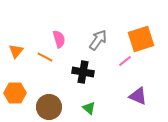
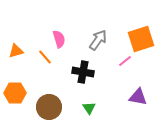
orange triangle: rotated 35 degrees clockwise
orange line: rotated 21 degrees clockwise
purple triangle: moved 1 px down; rotated 12 degrees counterclockwise
green triangle: rotated 16 degrees clockwise
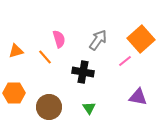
orange square: rotated 24 degrees counterclockwise
orange hexagon: moved 1 px left
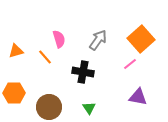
pink line: moved 5 px right, 3 px down
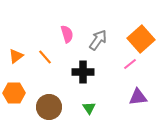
pink semicircle: moved 8 px right, 5 px up
orange triangle: moved 5 px down; rotated 21 degrees counterclockwise
black cross: rotated 10 degrees counterclockwise
purple triangle: rotated 18 degrees counterclockwise
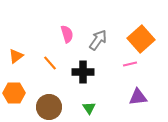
orange line: moved 5 px right, 6 px down
pink line: rotated 24 degrees clockwise
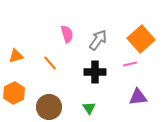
orange triangle: rotated 21 degrees clockwise
black cross: moved 12 px right
orange hexagon: rotated 25 degrees counterclockwise
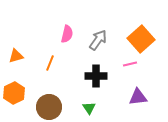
pink semicircle: rotated 30 degrees clockwise
orange line: rotated 63 degrees clockwise
black cross: moved 1 px right, 4 px down
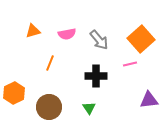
pink semicircle: rotated 66 degrees clockwise
gray arrow: moved 1 px right; rotated 105 degrees clockwise
orange triangle: moved 17 px right, 25 px up
purple triangle: moved 11 px right, 3 px down
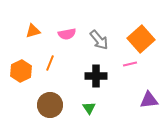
orange hexagon: moved 7 px right, 22 px up
brown circle: moved 1 px right, 2 px up
